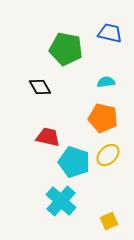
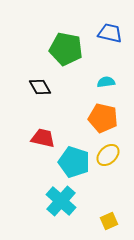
red trapezoid: moved 5 px left, 1 px down
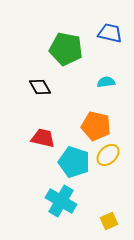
orange pentagon: moved 7 px left, 8 px down
cyan cross: rotated 12 degrees counterclockwise
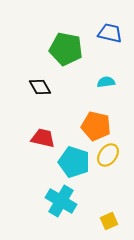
yellow ellipse: rotated 10 degrees counterclockwise
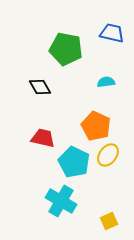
blue trapezoid: moved 2 px right
orange pentagon: rotated 12 degrees clockwise
cyan pentagon: rotated 8 degrees clockwise
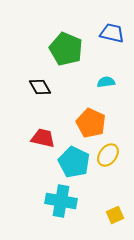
green pentagon: rotated 12 degrees clockwise
orange pentagon: moved 5 px left, 3 px up
cyan cross: rotated 20 degrees counterclockwise
yellow square: moved 6 px right, 6 px up
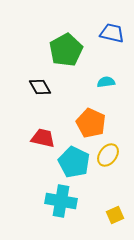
green pentagon: moved 1 px down; rotated 20 degrees clockwise
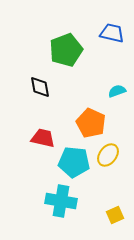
green pentagon: rotated 8 degrees clockwise
cyan semicircle: moved 11 px right, 9 px down; rotated 12 degrees counterclockwise
black diamond: rotated 20 degrees clockwise
cyan pentagon: rotated 20 degrees counterclockwise
